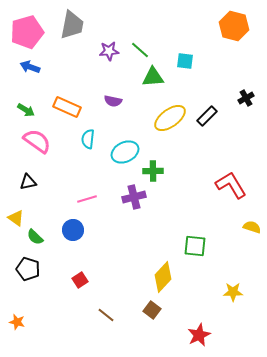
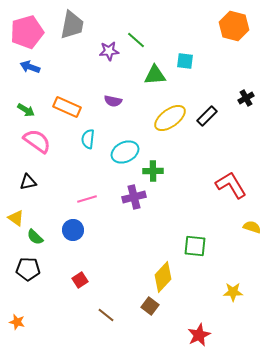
green line: moved 4 px left, 10 px up
green triangle: moved 2 px right, 2 px up
black pentagon: rotated 15 degrees counterclockwise
brown square: moved 2 px left, 4 px up
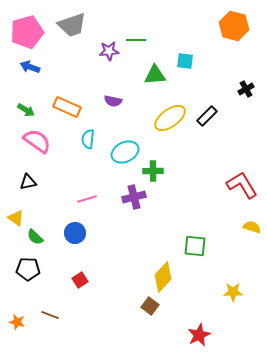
gray trapezoid: rotated 60 degrees clockwise
green line: rotated 42 degrees counterclockwise
black cross: moved 9 px up
red L-shape: moved 11 px right
blue circle: moved 2 px right, 3 px down
brown line: moved 56 px left; rotated 18 degrees counterclockwise
